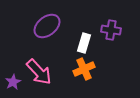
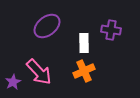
white rectangle: rotated 18 degrees counterclockwise
orange cross: moved 2 px down
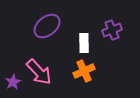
purple cross: moved 1 px right; rotated 30 degrees counterclockwise
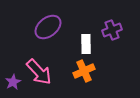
purple ellipse: moved 1 px right, 1 px down
white rectangle: moved 2 px right, 1 px down
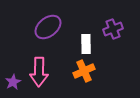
purple cross: moved 1 px right, 1 px up
pink arrow: rotated 44 degrees clockwise
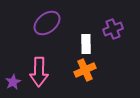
purple ellipse: moved 1 px left, 4 px up
orange cross: moved 1 px right, 1 px up
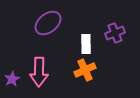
purple ellipse: moved 1 px right
purple cross: moved 2 px right, 4 px down
purple star: moved 1 px left, 3 px up
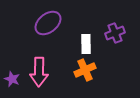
purple star: rotated 21 degrees counterclockwise
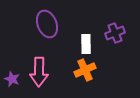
purple ellipse: moved 1 px left, 1 px down; rotated 72 degrees counterclockwise
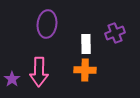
purple ellipse: rotated 28 degrees clockwise
orange cross: rotated 25 degrees clockwise
purple star: rotated 14 degrees clockwise
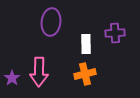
purple ellipse: moved 4 px right, 2 px up
purple cross: rotated 18 degrees clockwise
orange cross: moved 4 px down; rotated 15 degrees counterclockwise
purple star: moved 1 px up
